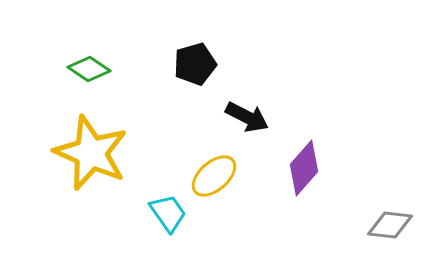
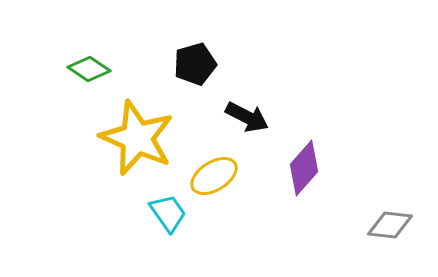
yellow star: moved 46 px right, 15 px up
yellow ellipse: rotated 9 degrees clockwise
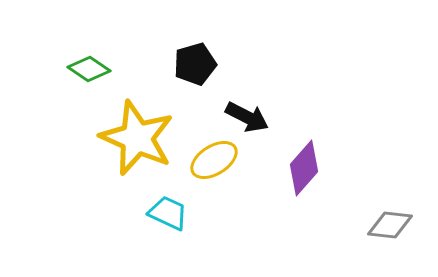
yellow ellipse: moved 16 px up
cyan trapezoid: rotated 30 degrees counterclockwise
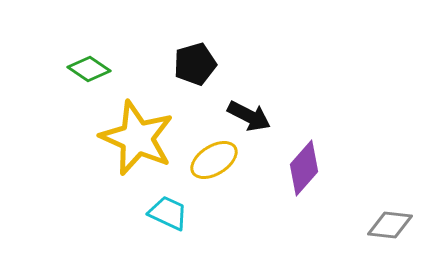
black arrow: moved 2 px right, 1 px up
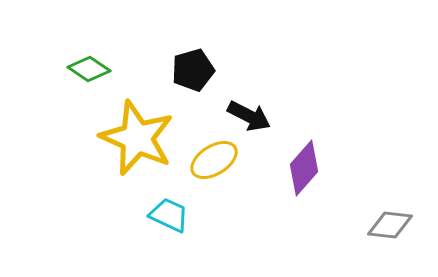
black pentagon: moved 2 px left, 6 px down
cyan trapezoid: moved 1 px right, 2 px down
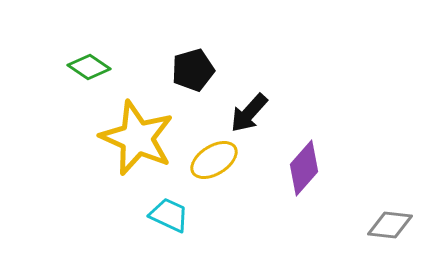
green diamond: moved 2 px up
black arrow: moved 3 px up; rotated 105 degrees clockwise
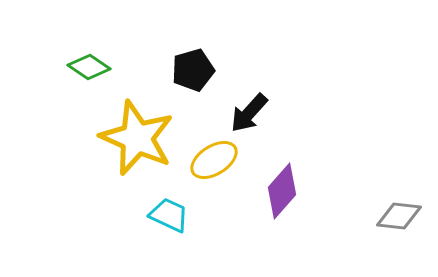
purple diamond: moved 22 px left, 23 px down
gray diamond: moved 9 px right, 9 px up
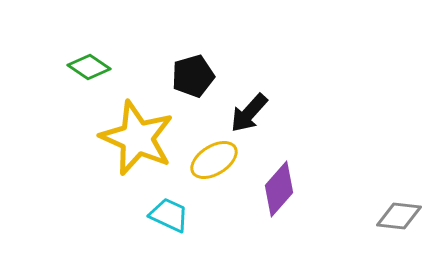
black pentagon: moved 6 px down
purple diamond: moved 3 px left, 2 px up
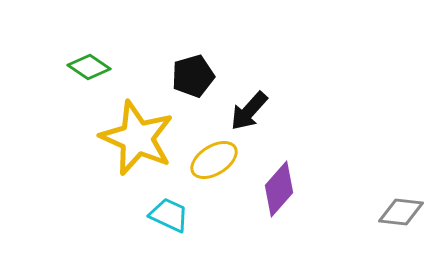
black arrow: moved 2 px up
gray diamond: moved 2 px right, 4 px up
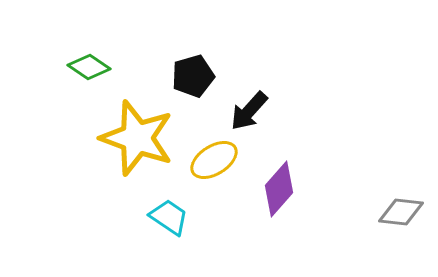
yellow star: rotated 4 degrees counterclockwise
cyan trapezoid: moved 2 px down; rotated 9 degrees clockwise
